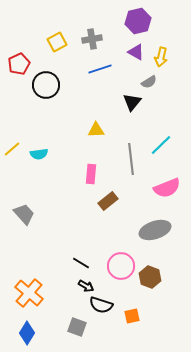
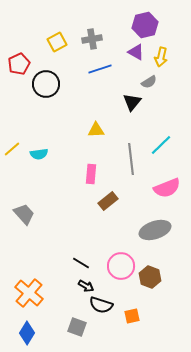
purple hexagon: moved 7 px right, 4 px down
black circle: moved 1 px up
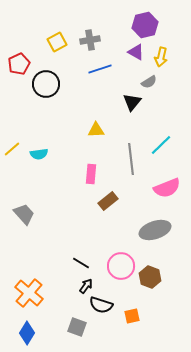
gray cross: moved 2 px left, 1 px down
black arrow: rotated 84 degrees counterclockwise
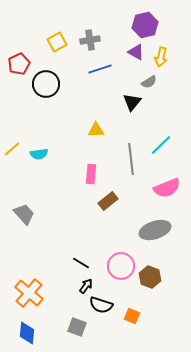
orange square: rotated 35 degrees clockwise
blue diamond: rotated 25 degrees counterclockwise
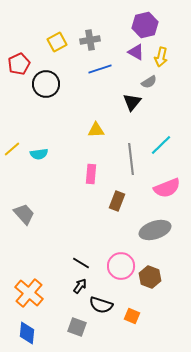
brown rectangle: moved 9 px right; rotated 30 degrees counterclockwise
black arrow: moved 6 px left
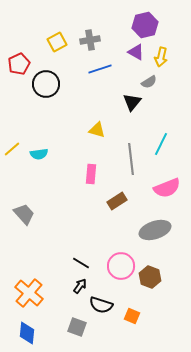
yellow triangle: moved 1 px right; rotated 18 degrees clockwise
cyan line: moved 1 px up; rotated 20 degrees counterclockwise
brown rectangle: rotated 36 degrees clockwise
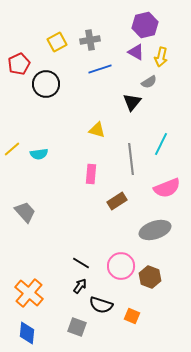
gray trapezoid: moved 1 px right, 2 px up
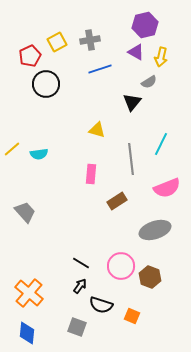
red pentagon: moved 11 px right, 8 px up
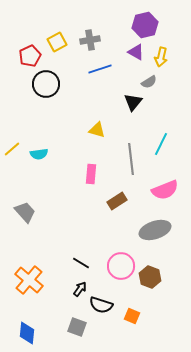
black triangle: moved 1 px right
pink semicircle: moved 2 px left, 2 px down
black arrow: moved 3 px down
orange cross: moved 13 px up
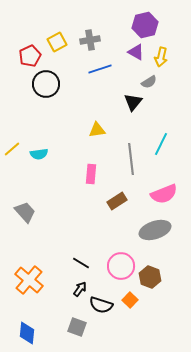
yellow triangle: rotated 24 degrees counterclockwise
pink semicircle: moved 1 px left, 4 px down
orange square: moved 2 px left, 16 px up; rotated 21 degrees clockwise
